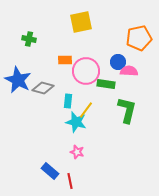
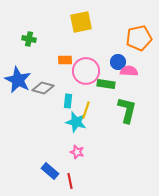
yellow line: rotated 18 degrees counterclockwise
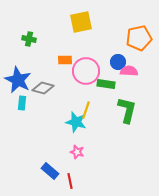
cyan rectangle: moved 46 px left, 2 px down
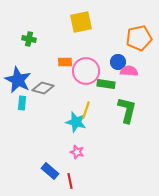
orange rectangle: moved 2 px down
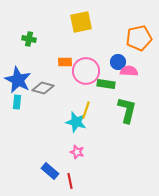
cyan rectangle: moved 5 px left, 1 px up
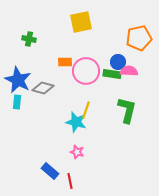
green rectangle: moved 6 px right, 10 px up
